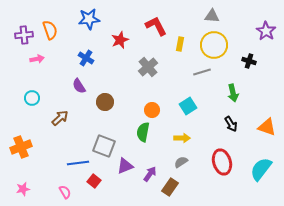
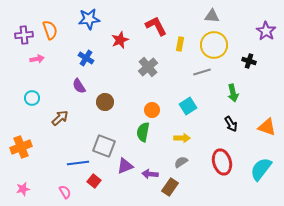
purple arrow: rotated 119 degrees counterclockwise
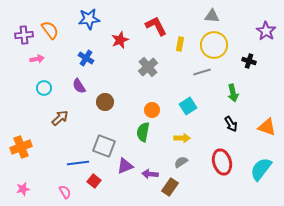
orange semicircle: rotated 18 degrees counterclockwise
cyan circle: moved 12 px right, 10 px up
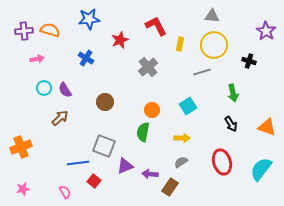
orange semicircle: rotated 36 degrees counterclockwise
purple cross: moved 4 px up
purple semicircle: moved 14 px left, 4 px down
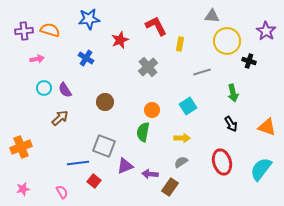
yellow circle: moved 13 px right, 4 px up
pink semicircle: moved 3 px left
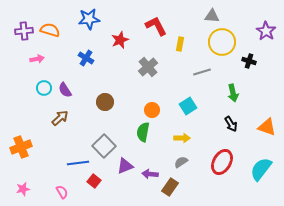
yellow circle: moved 5 px left, 1 px down
gray square: rotated 25 degrees clockwise
red ellipse: rotated 45 degrees clockwise
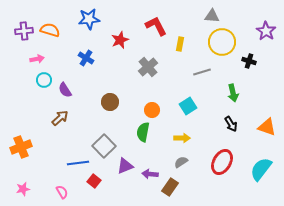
cyan circle: moved 8 px up
brown circle: moved 5 px right
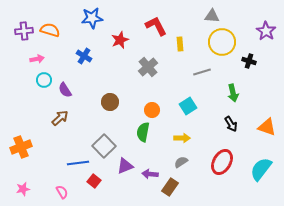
blue star: moved 3 px right, 1 px up
yellow rectangle: rotated 16 degrees counterclockwise
blue cross: moved 2 px left, 2 px up
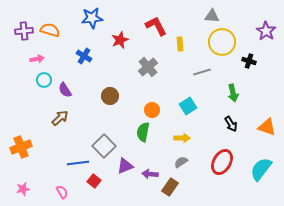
brown circle: moved 6 px up
